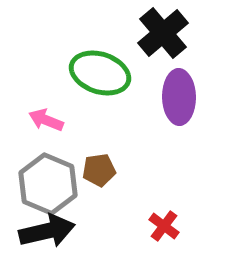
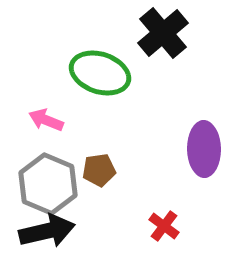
purple ellipse: moved 25 px right, 52 px down
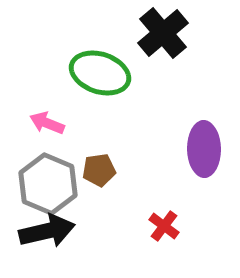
pink arrow: moved 1 px right, 3 px down
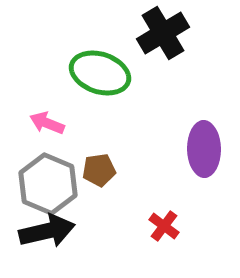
black cross: rotated 9 degrees clockwise
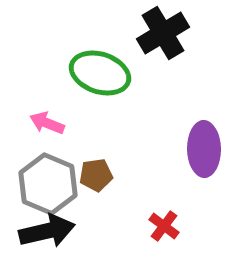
brown pentagon: moved 3 px left, 5 px down
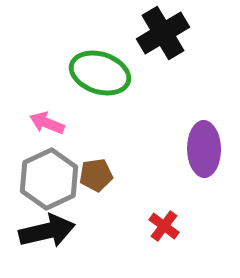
gray hexagon: moved 1 px right, 5 px up; rotated 12 degrees clockwise
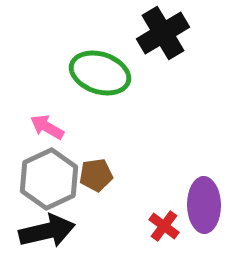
pink arrow: moved 4 px down; rotated 8 degrees clockwise
purple ellipse: moved 56 px down
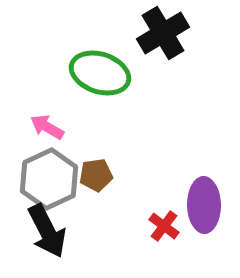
black arrow: rotated 76 degrees clockwise
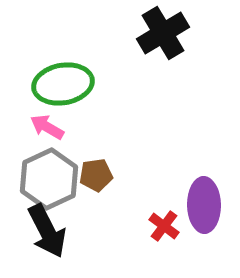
green ellipse: moved 37 px left, 11 px down; rotated 28 degrees counterclockwise
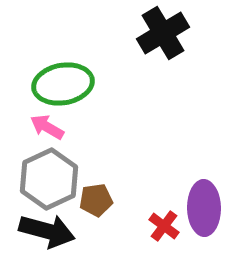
brown pentagon: moved 25 px down
purple ellipse: moved 3 px down
black arrow: rotated 48 degrees counterclockwise
